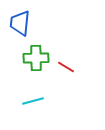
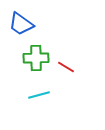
blue trapezoid: moved 1 px right, 1 px down; rotated 60 degrees counterclockwise
cyan line: moved 6 px right, 6 px up
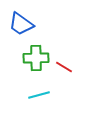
red line: moved 2 px left
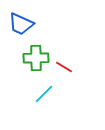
blue trapezoid: rotated 12 degrees counterclockwise
cyan line: moved 5 px right, 1 px up; rotated 30 degrees counterclockwise
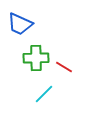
blue trapezoid: moved 1 px left
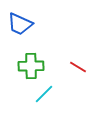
green cross: moved 5 px left, 8 px down
red line: moved 14 px right
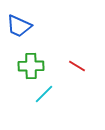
blue trapezoid: moved 1 px left, 2 px down
red line: moved 1 px left, 1 px up
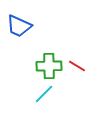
green cross: moved 18 px right
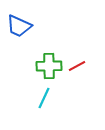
red line: rotated 60 degrees counterclockwise
cyan line: moved 4 px down; rotated 20 degrees counterclockwise
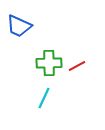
green cross: moved 3 px up
